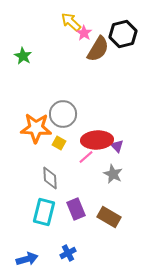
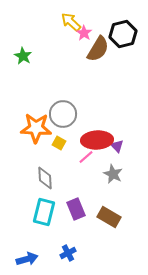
gray diamond: moved 5 px left
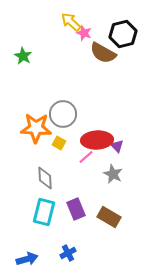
pink star: rotated 14 degrees counterclockwise
brown semicircle: moved 5 px right, 4 px down; rotated 88 degrees clockwise
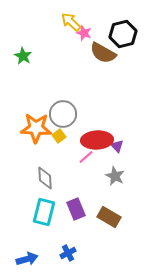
yellow square: moved 7 px up; rotated 24 degrees clockwise
gray star: moved 2 px right, 2 px down
